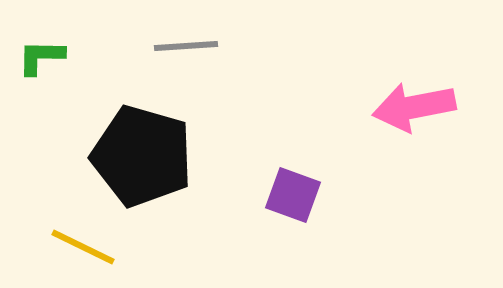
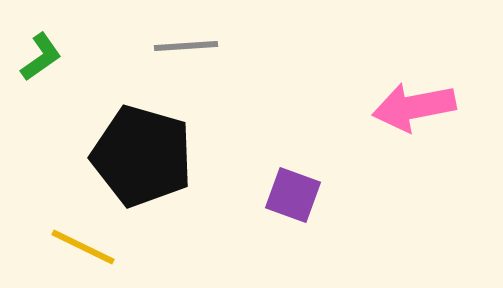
green L-shape: rotated 144 degrees clockwise
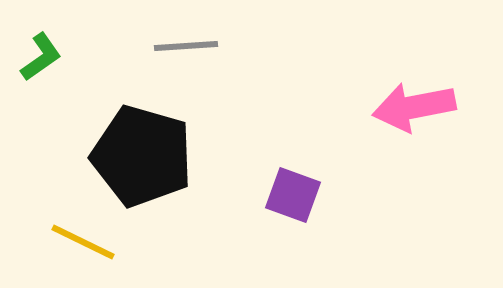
yellow line: moved 5 px up
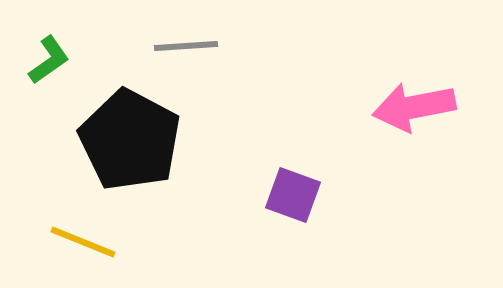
green L-shape: moved 8 px right, 3 px down
black pentagon: moved 12 px left, 16 px up; rotated 12 degrees clockwise
yellow line: rotated 4 degrees counterclockwise
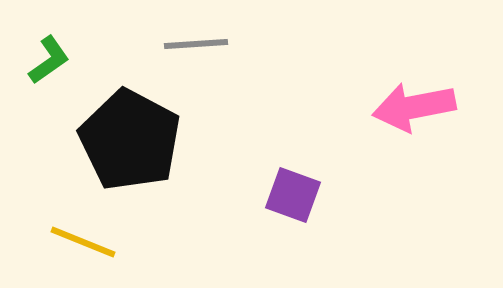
gray line: moved 10 px right, 2 px up
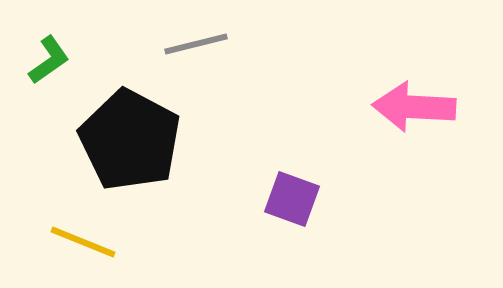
gray line: rotated 10 degrees counterclockwise
pink arrow: rotated 14 degrees clockwise
purple square: moved 1 px left, 4 px down
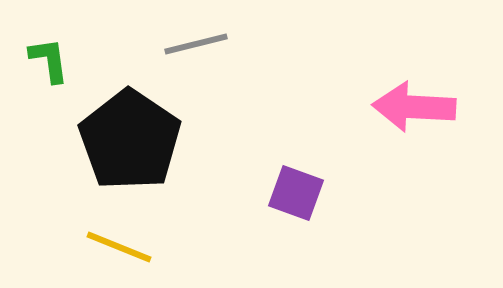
green L-shape: rotated 63 degrees counterclockwise
black pentagon: rotated 6 degrees clockwise
purple square: moved 4 px right, 6 px up
yellow line: moved 36 px right, 5 px down
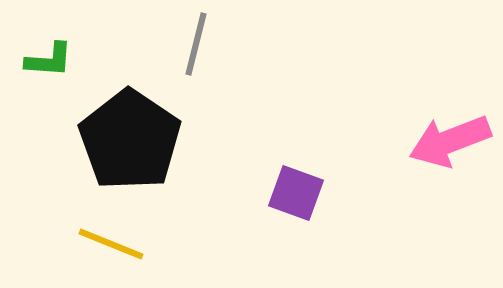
gray line: rotated 62 degrees counterclockwise
green L-shape: rotated 102 degrees clockwise
pink arrow: moved 36 px right, 34 px down; rotated 24 degrees counterclockwise
yellow line: moved 8 px left, 3 px up
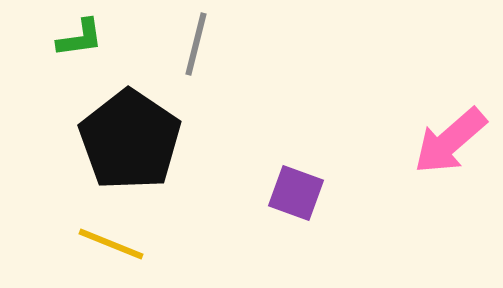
green L-shape: moved 31 px right, 22 px up; rotated 12 degrees counterclockwise
pink arrow: rotated 20 degrees counterclockwise
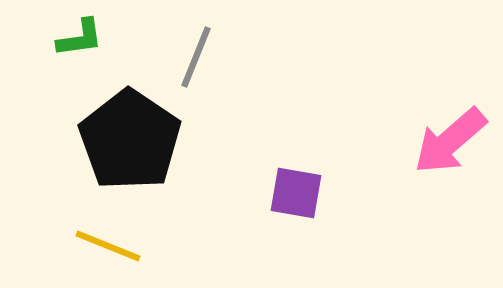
gray line: moved 13 px down; rotated 8 degrees clockwise
purple square: rotated 10 degrees counterclockwise
yellow line: moved 3 px left, 2 px down
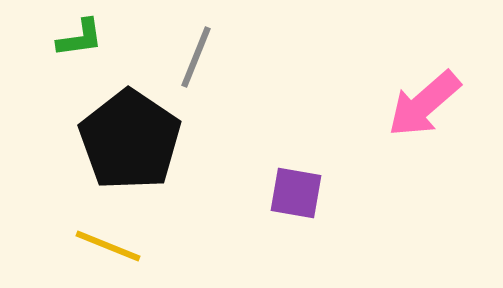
pink arrow: moved 26 px left, 37 px up
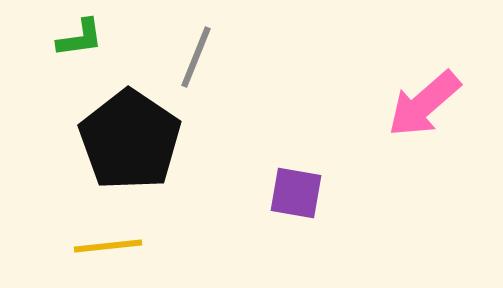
yellow line: rotated 28 degrees counterclockwise
